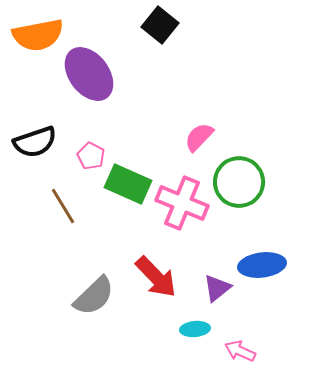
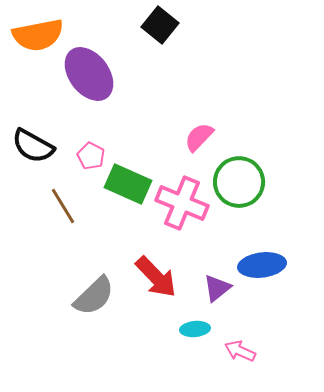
black semicircle: moved 2 px left, 4 px down; rotated 48 degrees clockwise
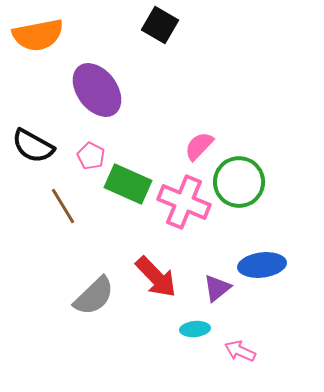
black square: rotated 9 degrees counterclockwise
purple ellipse: moved 8 px right, 16 px down
pink semicircle: moved 9 px down
pink cross: moved 2 px right, 1 px up
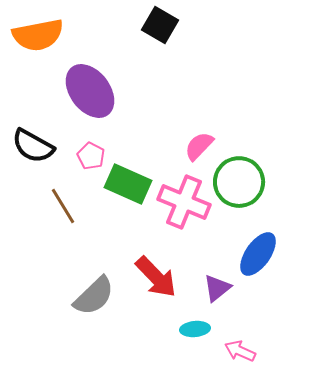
purple ellipse: moved 7 px left, 1 px down
blue ellipse: moved 4 px left, 11 px up; rotated 48 degrees counterclockwise
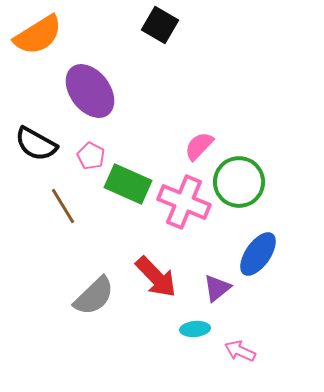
orange semicircle: rotated 21 degrees counterclockwise
black semicircle: moved 3 px right, 2 px up
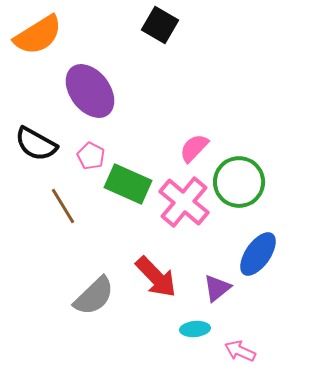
pink semicircle: moved 5 px left, 2 px down
pink cross: rotated 18 degrees clockwise
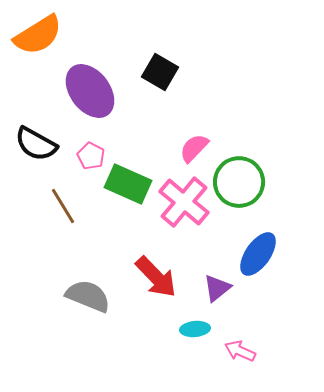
black square: moved 47 px down
gray semicircle: moved 6 px left; rotated 114 degrees counterclockwise
